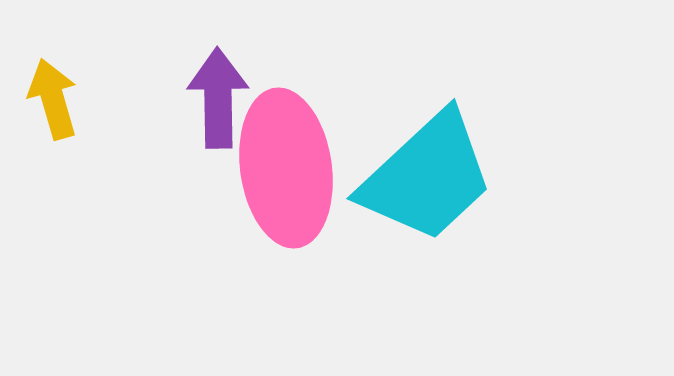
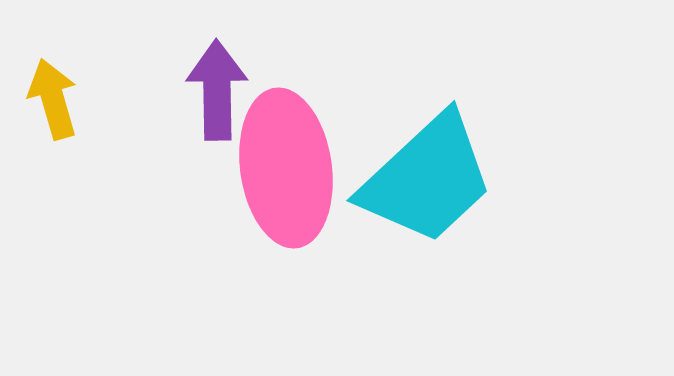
purple arrow: moved 1 px left, 8 px up
cyan trapezoid: moved 2 px down
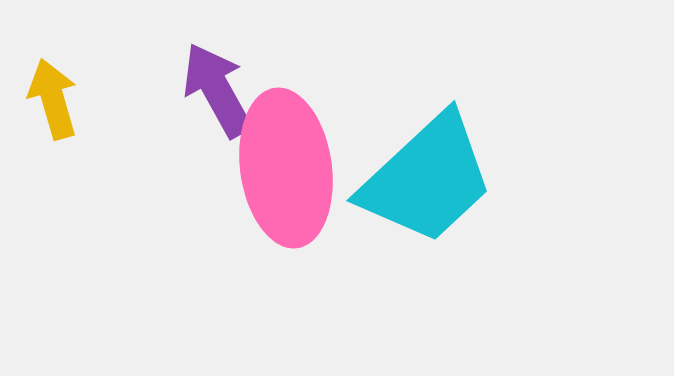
purple arrow: rotated 28 degrees counterclockwise
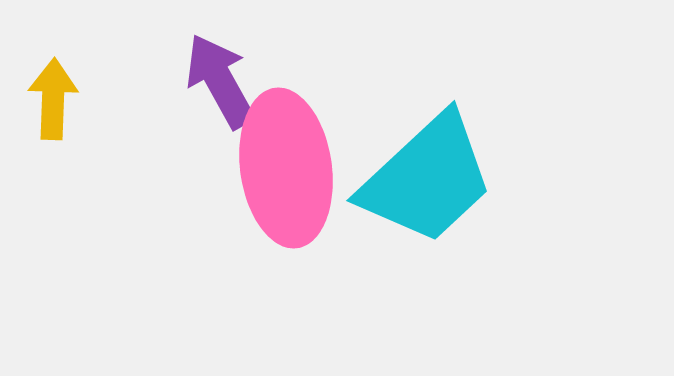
purple arrow: moved 3 px right, 9 px up
yellow arrow: rotated 18 degrees clockwise
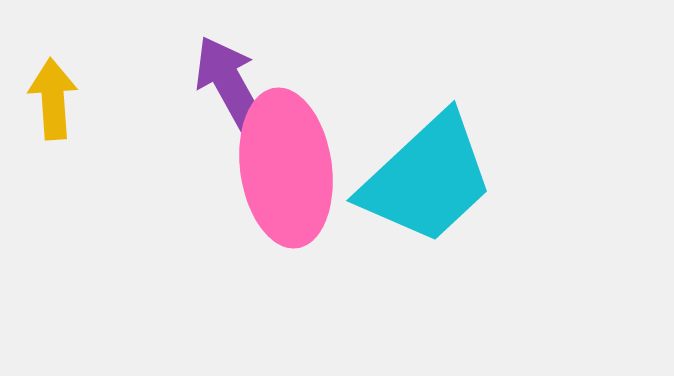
purple arrow: moved 9 px right, 2 px down
yellow arrow: rotated 6 degrees counterclockwise
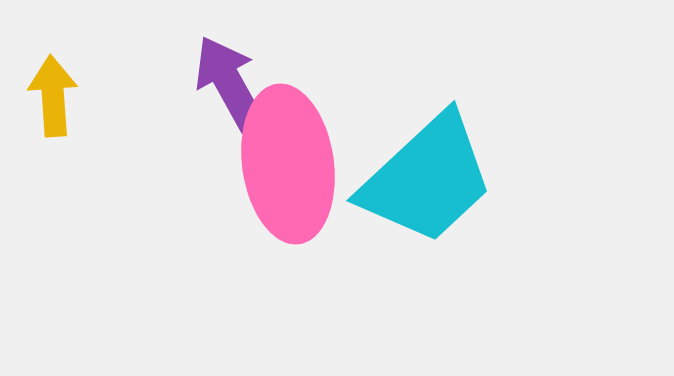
yellow arrow: moved 3 px up
pink ellipse: moved 2 px right, 4 px up
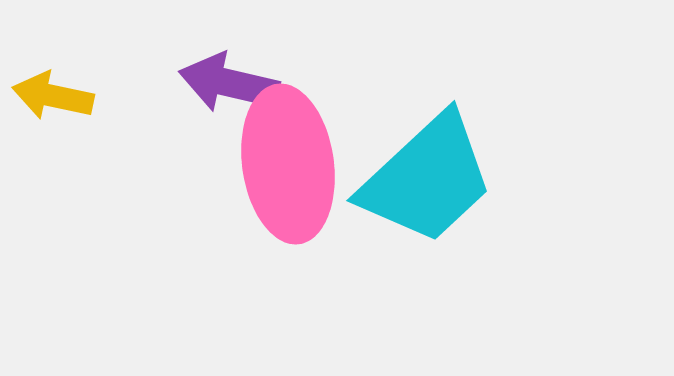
purple arrow: rotated 48 degrees counterclockwise
yellow arrow: rotated 74 degrees counterclockwise
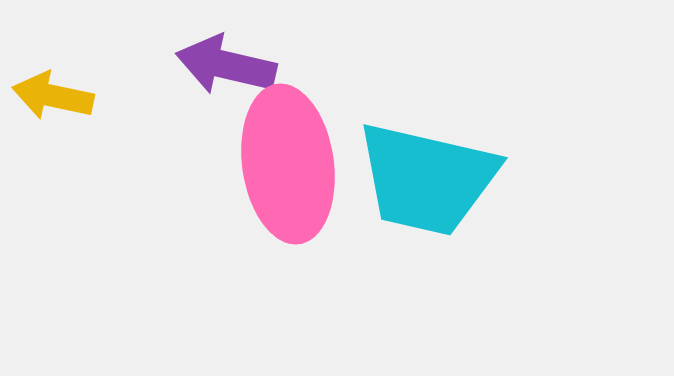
purple arrow: moved 3 px left, 18 px up
cyan trapezoid: rotated 56 degrees clockwise
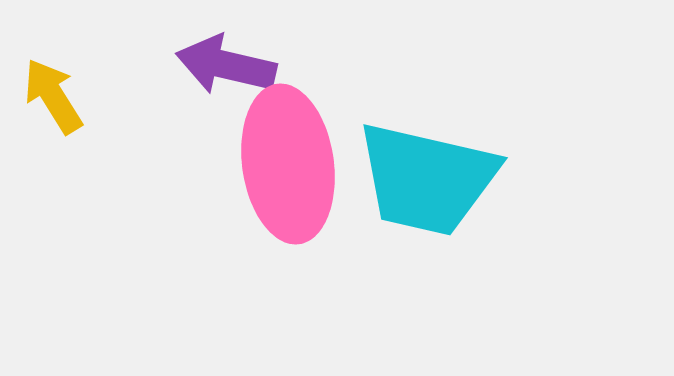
yellow arrow: rotated 46 degrees clockwise
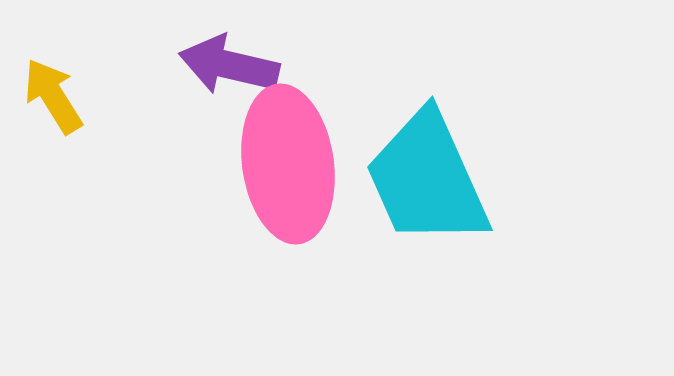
purple arrow: moved 3 px right
cyan trapezoid: rotated 53 degrees clockwise
